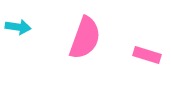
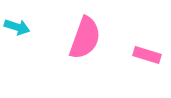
cyan arrow: moved 1 px left; rotated 10 degrees clockwise
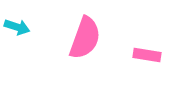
pink rectangle: rotated 8 degrees counterclockwise
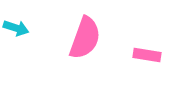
cyan arrow: moved 1 px left, 1 px down
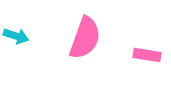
cyan arrow: moved 8 px down
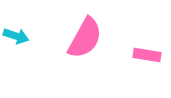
pink semicircle: rotated 9 degrees clockwise
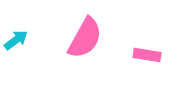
cyan arrow: moved 4 px down; rotated 55 degrees counterclockwise
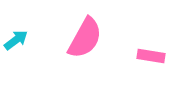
pink rectangle: moved 4 px right, 1 px down
